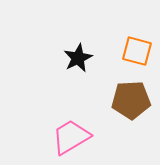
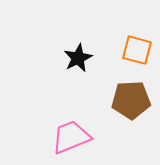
orange square: moved 1 px up
pink trapezoid: rotated 9 degrees clockwise
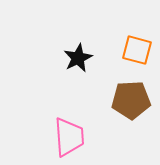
pink trapezoid: moved 2 px left; rotated 108 degrees clockwise
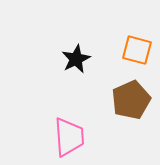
black star: moved 2 px left, 1 px down
brown pentagon: rotated 21 degrees counterclockwise
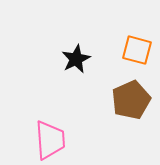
pink trapezoid: moved 19 px left, 3 px down
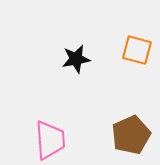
black star: rotated 16 degrees clockwise
brown pentagon: moved 35 px down
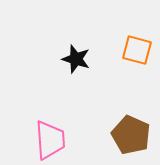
black star: rotated 28 degrees clockwise
brown pentagon: rotated 24 degrees counterclockwise
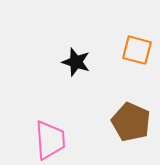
black star: moved 3 px down
brown pentagon: moved 13 px up
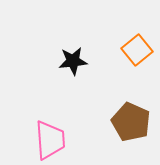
orange square: rotated 36 degrees clockwise
black star: moved 3 px left, 1 px up; rotated 24 degrees counterclockwise
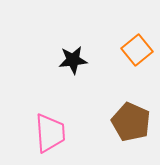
black star: moved 1 px up
pink trapezoid: moved 7 px up
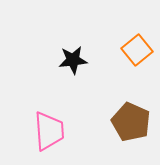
pink trapezoid: moved 1 px left, 2 px up
